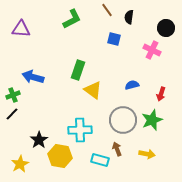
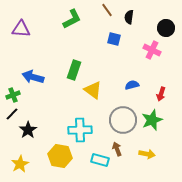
green rectangle: moved 4 px left
black star: moved 11 px left, 10 px up
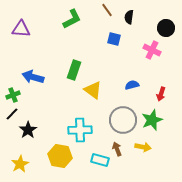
yellow arrow: moved 4 px left, 7 px up
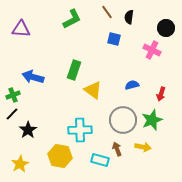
brown line: moved 2 px down
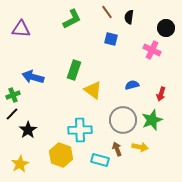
blue square: moved 3 px left
yellow arrow: moved 3 px left
yellow hexagon: moved 1 px right, 1 px up; rotated 10 degrees clockwise
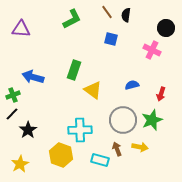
black semicircle: moved 3 px left, 2 px up
